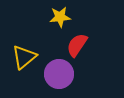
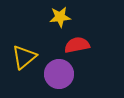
red semicircle: rotated 45 degrees clockwise
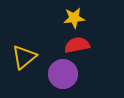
yellow star: moved 14 px right, 1 px down
purple circle: moved 4 px right
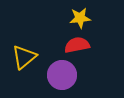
yellow star: moved 6 px right
purple circle: moved 1 px left, 1 px down
